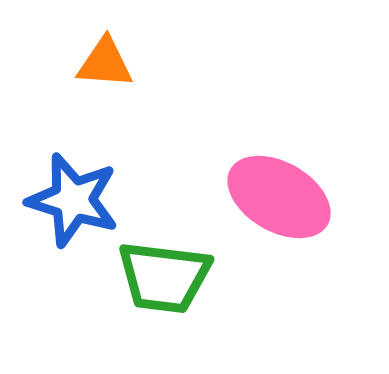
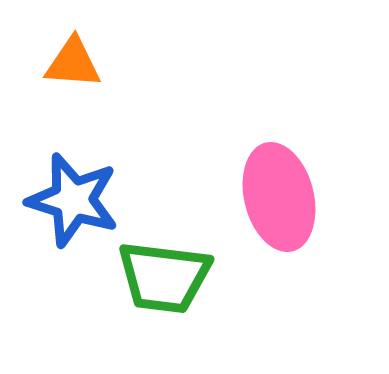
orange triangle: moved 32 px left
pink ellipse: rotated 46 degrees clockwise
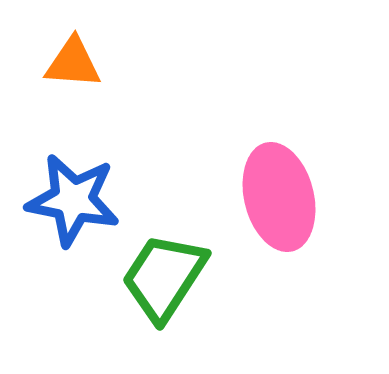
blue star: rotated 6 degrees counterclockwise
green trapezoid: rotated 116 degrees clockwise
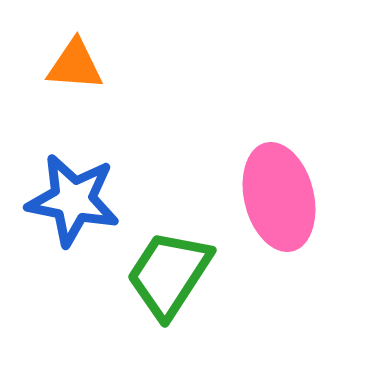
orange triangle: moved 2 px right, 2 px down
green trapezoid: moved 5 px right, 3 px up
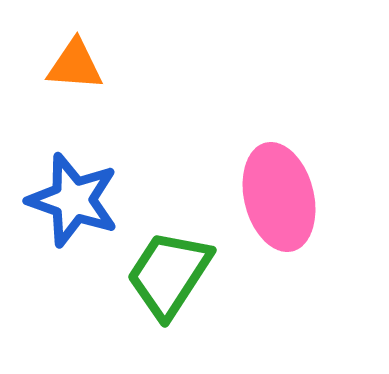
blue star: rotated 8 degrees clockwise
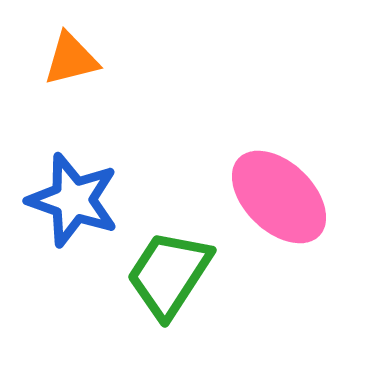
orange triangle: moved 4 px left, 6 px up; rotated 18 degrees counterclockwise
pink ellipse: rotated 32 degrees counterclockwise
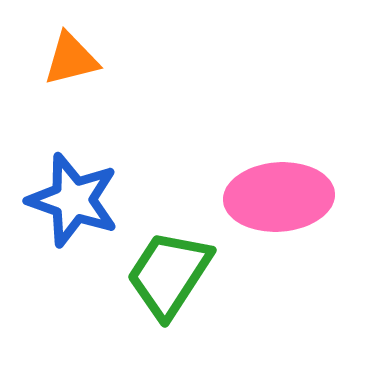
pink ellipse: rotated 48 degrees counterclockwise
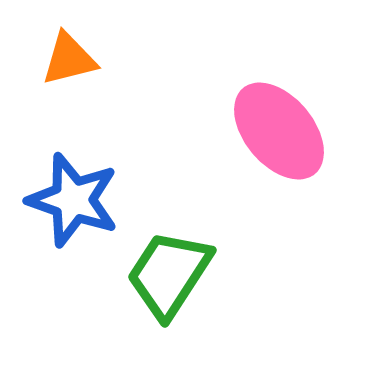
orange triangle: moved 2 px left
pink ellipse: moved 66 px up; rotated 54 degrees clockwise
